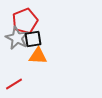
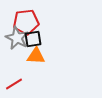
red pentagon: moved 1 px right, 1 px down; rotated 15 degrees clockwise
orange triangle: moved 2 px left
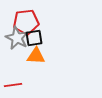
black square: moved 1 px right, 1 px up
red line: moved 1 px left, 1 px down; rotated 24 degrees clockwise
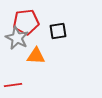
black square: moved 24 px right, 7 px up
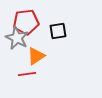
orange triangle: rotated 36 degrees counterclockwise
red line: moved 14 px right, 11 px up
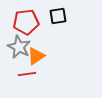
black square: moved 15 px up
gray star: moved 2 px right, 9 px down
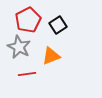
black square: moved 9 px down; rotated 24 degrees counterclockwise
red pentagon: moved 2 px right, 2 px up; rotated 20 degrees counterclockwise
orange triangle: moved 15 px right; rotated 12 degrees clockwise
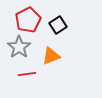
gray star: rotated 10 degrees clockwise
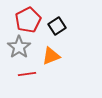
black square: moved 1 px left, 1 px down
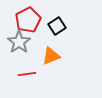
gray star: moved 5 px up
